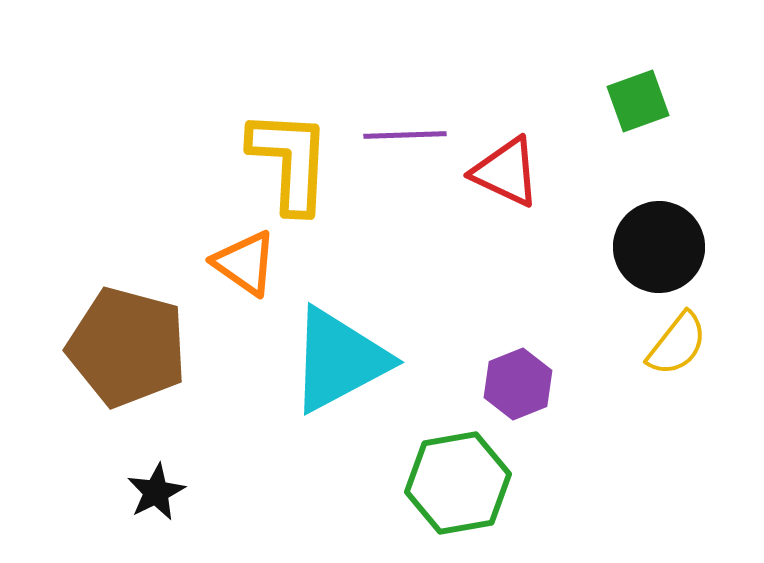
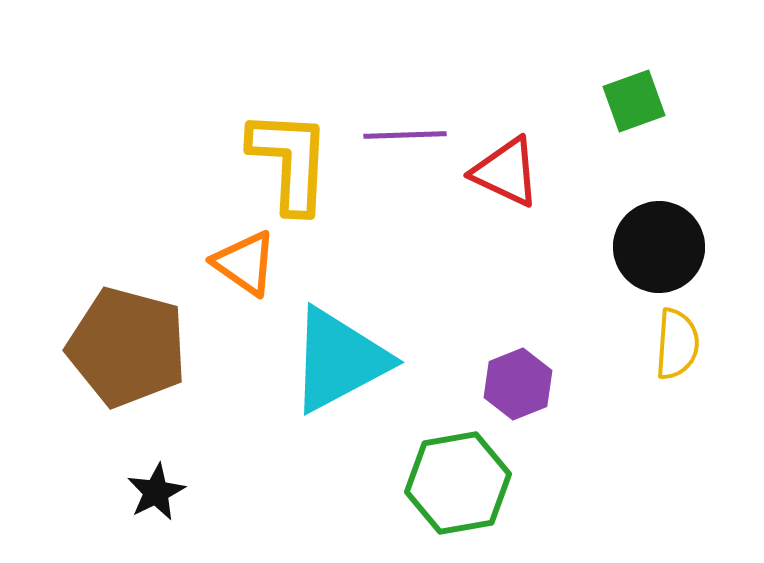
green square: moved 4 px left
yellow semicircle: rotated 34 degrees counterclockwise
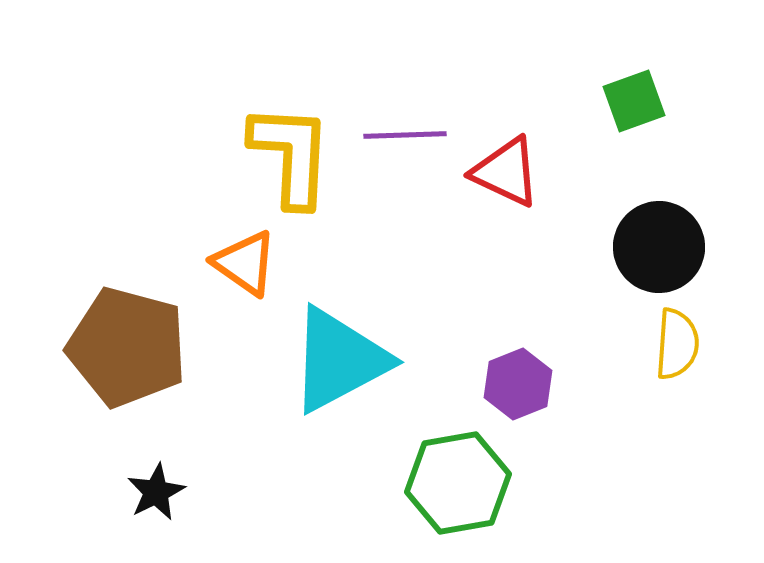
yellow L-shape: moved 1 px right, 6 px up
